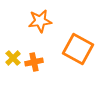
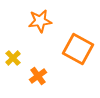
orange cross: moved 4 px right, 14 px down; rotated 24 degrees counterclockwise
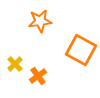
orange square: moved 3 px right, 1 px down
yellow cross: moved 2 px right, 6 px down
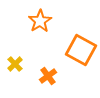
orange star: rotated 25 degrees counterclockwise
orange cross: moved 10 px right
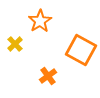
yellow cross: moved 20 px up
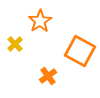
orange square: moved 1 px left, 1 px down
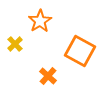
orange cross: rotated 12 degrees counterclockwise
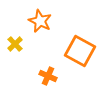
orange star: rotated 15 degrees counterclockwise
orange cross: rotated 18 degrees counterclockwise
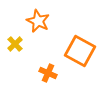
orange star: moved 2 px left
orange cross: moved 3 px up
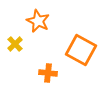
orange square: moved 1 px right, 1 px up
orange cross: rotated 18 degrees counterclockwise
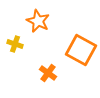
yellow cross: rotated 28 degrees counterclockwise
orange cross: rotated 30 degrees clockwise
